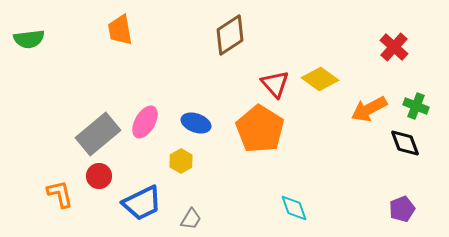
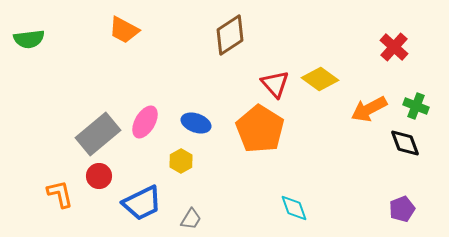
orange trapezoid: moved 4 px right; rotated 52 degrees counterclockwise
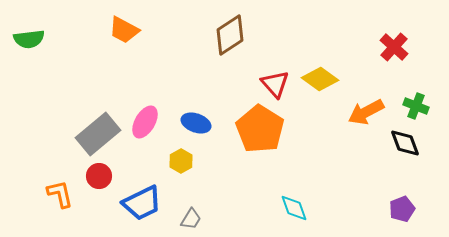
orange arrow: moved 3 px left, 3 px down
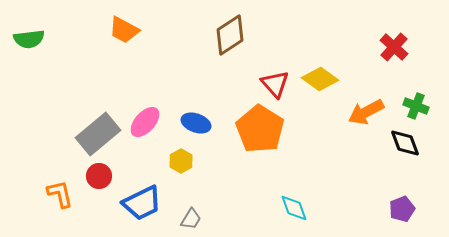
pink ellipse: rotated 12 degrees clockwise
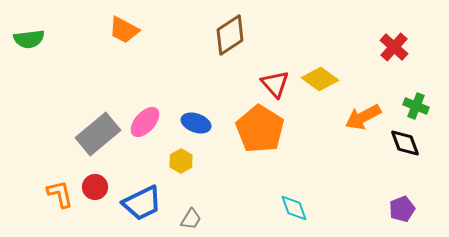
orange arrow: moved 3 px left, 5 px down
red circle: moved 4 px left, 11 px down
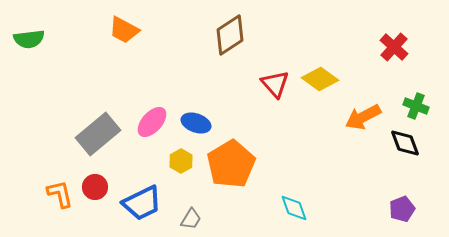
pink ellipse: moved 7 px right
orange pentagon: moved 29 px left, 35 px down; rotated 9 degrees clockwise
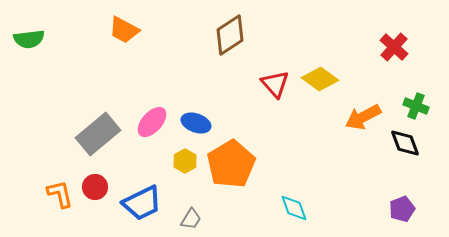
yellow hexagon: moved 4 px right
